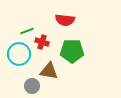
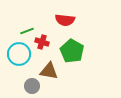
green pentagon: rotated 30 degrees clockwise
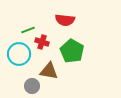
green line: moved 1 px right, 1 px up
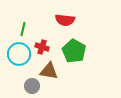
green line: moved 5 px left, 1 px up; rotated 56 degrees counterclockwise
red cross: moved 5 px down
green pentagon: moved 2 px right
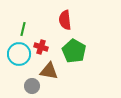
red semicircle: rotated 78 degrees clockwise
red cross: moved 1 px left
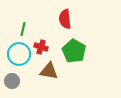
red semicircle: moved 1 px up
gray circle: moved 20 px left, 5 px up
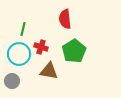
green pentagon: rotated 10 degrees clockwise
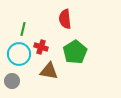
green pentagon: moved 1 px right, 1 px down
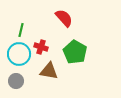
red semicircle: moved 1 px left, 1 px up; rotated 144 degrees clockwise
green line: moved 2 px left, 1 px down
green pentagon: rotated 10 degrees counterclockwise
gray circle: moved 4 px right
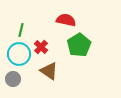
red semicircle: moved 2 px right, 2 px down; rotated 36 degrees counterclockwise
red cross: rotated 24 degrees clockwise
green pentagon: moved 4 px right, 7 px up; rotated 10 degrees clockwise
brown triangle: rotated 24 degrees clockwise
gray circle: moved 3 px left, 2 px up
